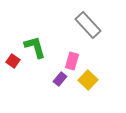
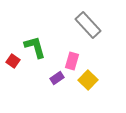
purple rectangle: moved 3 px left, 1 px up; rotated 16 degrees clockwise
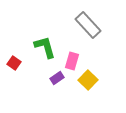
green L-shape: moved 10 px right
red square: moved 1 px right, 2 px down
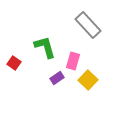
pink rectangle: moved 1 px right
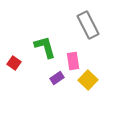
gray rectangle: rotated 16 degrees clockwise
pink rectangle: rotated 24 degrees counterclockwise
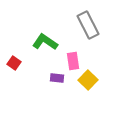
green L-shape: moved 5 px up; rotated 40 degrees counterclockwise
purple rectangle: rotated 40 degrees clockwise
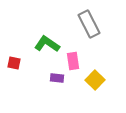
gray rectangle: moved 1 px right, 1 px up
green L-shape: moved 2 px right, 2 px down
red square: rotated 24 degrees counterclockwise
yellow square: moved 7 px right
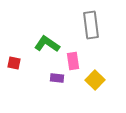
gray rectangle: moved 2 px right, 1 px down; rotated 20 degrees clockwise
